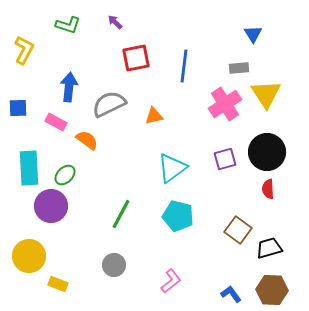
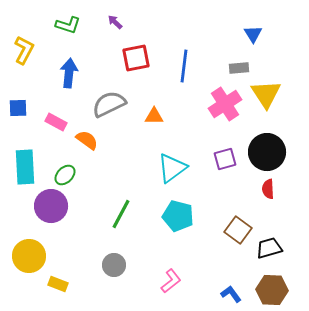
blue arrow: moved 14 px up
orange triangle: rotated 12 degrees clockwise
cyan rectangle: moved 4 px left, 1 px up
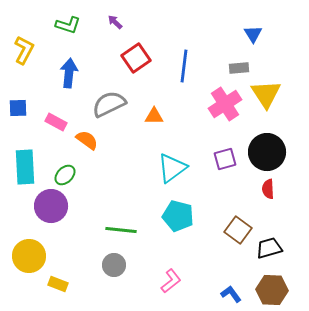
red square: rotated 24 degrees counterclockwise
green line: moved 16 px down; rotated 68 degrees clockwise
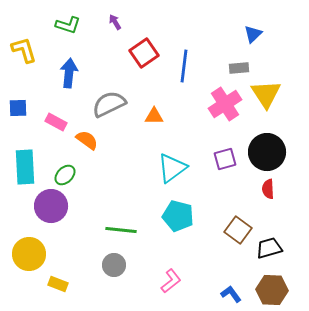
purple arrow: rotated 14 degrees clockwise
blue triangle: rotated 18 degrees clockwise
yellow L-shape: rotated 44 degrees counterclockwise
red square: moved 8 px right, 5 px up
yellow circle: moved 2 px up
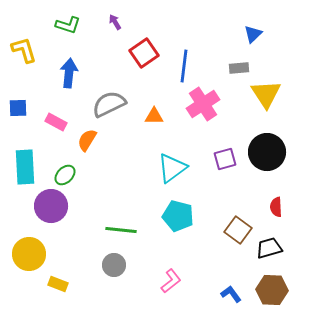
pink cross: moved 22 px left
orange semicircle: rotated 95 degrees counterclockwise
red semicircle: moved 8 px right, 18 px down
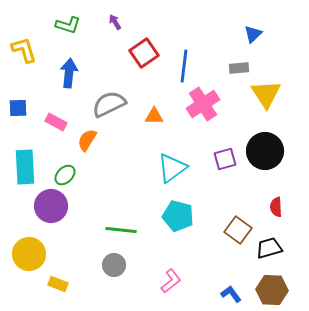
black circle: moved 2 px left, 1 px up
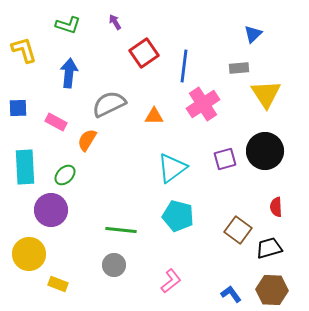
purple circle: moved 4 px down
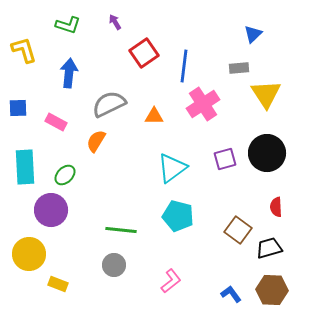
orange semicircle: moved 9 px right, 1 px down
black circle: moved 2 px right, 2 px down
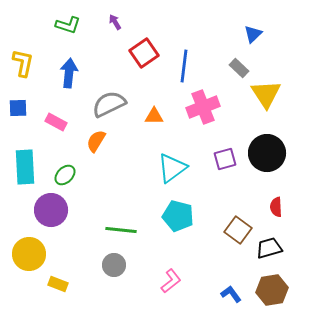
yellow L-shape: moved 1 px left, 13 px down; rotated 28 degrees clockwise
gray rectangle: rotated 48 degrees clockwise
pink cross: moved 3 px down; rotated 12 degrees clockwise
brown hexagon: rotated 12 degrees counterclockwise
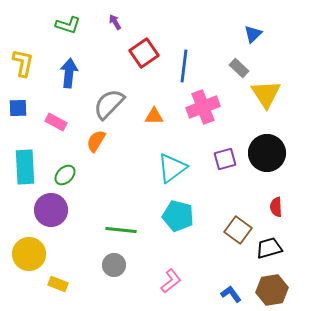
gray semicircle: rotated 20 degrees counterclockwise
